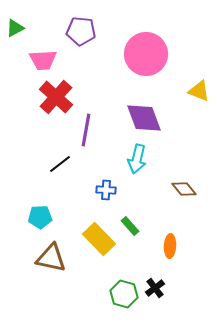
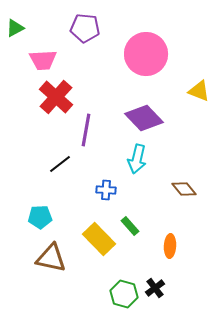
purple pentagon: moved 4 px right, 3 px up
purple diamond: rotated 24 degrees counterclockwise
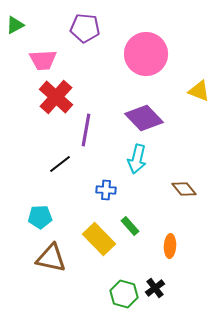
green triangle: moved 3 px up
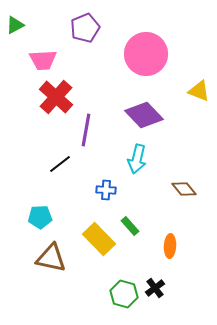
purple pentagon: rotated 28 degrees counterclockwise
purple diamond: moved 3 px up
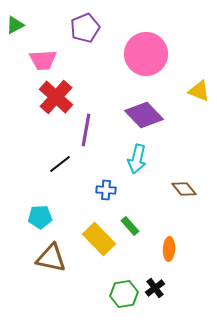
orange ellipse: moved 1 px left, 3 px down
green hexagon: rotated 24 degrees counterclockwise
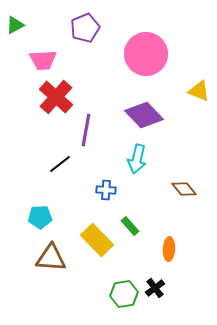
yellow rectangle: moved 2 px left, 1 px down
brown triangle: rotated 8 degrees counterclockwise
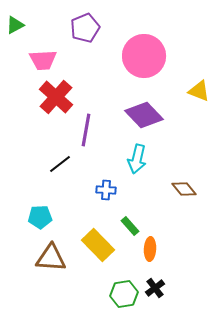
pink circle: moved 2 px left, 2 px down
yellow rectangle: moved 1 px right, 5 px down
orange ellipse: moved 19 px left
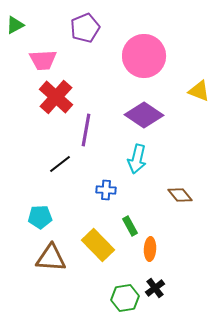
purple diamond: rotated 12 degrees counterclockwise
brown diamond: moved 4 px left, 6 px down
green rectangle: rotated 12 degrees clockwise
green hexagon: moved 1 px right, 4 px down
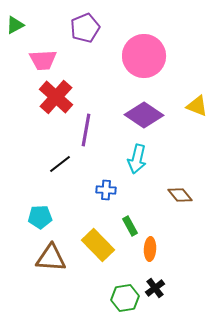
yellow triangle: moved 2 px left, 15 px down
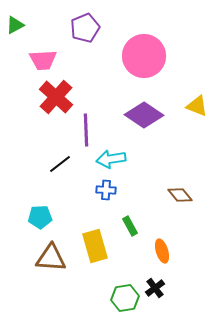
purple line: rotated 12 degrees counterclockwise
cyan arrow: moved 26 px left; rotated 68 degrees clockwise
yellow rectangle: moved 3 px left, 1 px down; rotated 28 degrees clockwise
orange ellipse: moved 12 px right, 2 px down; rotated 20 degrees counterclockwise
